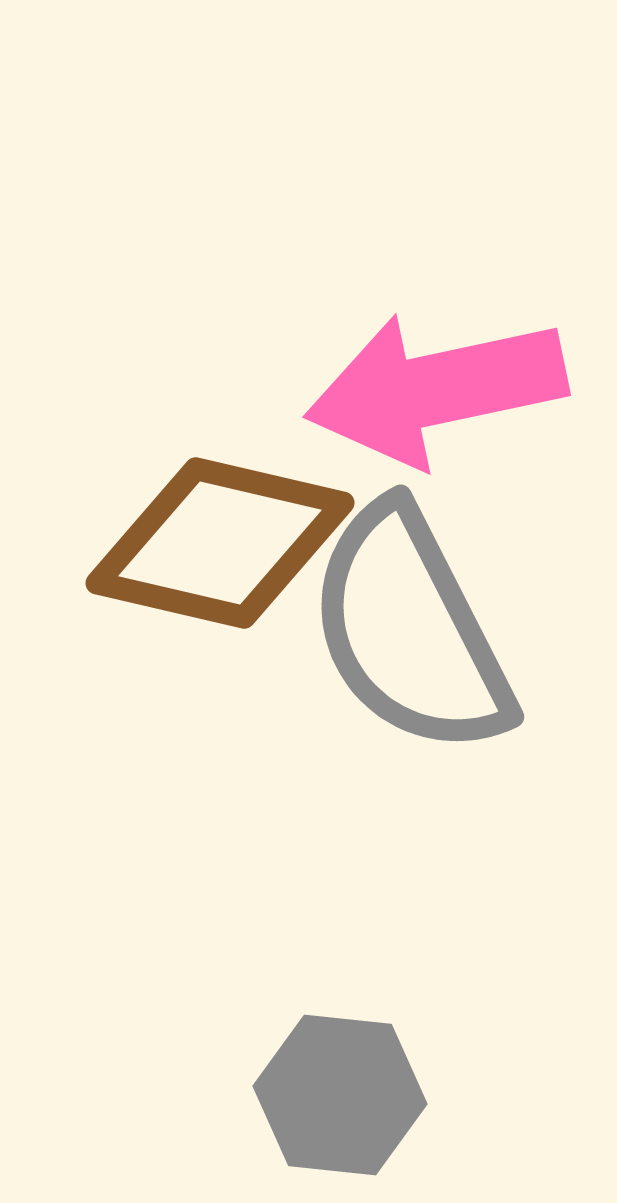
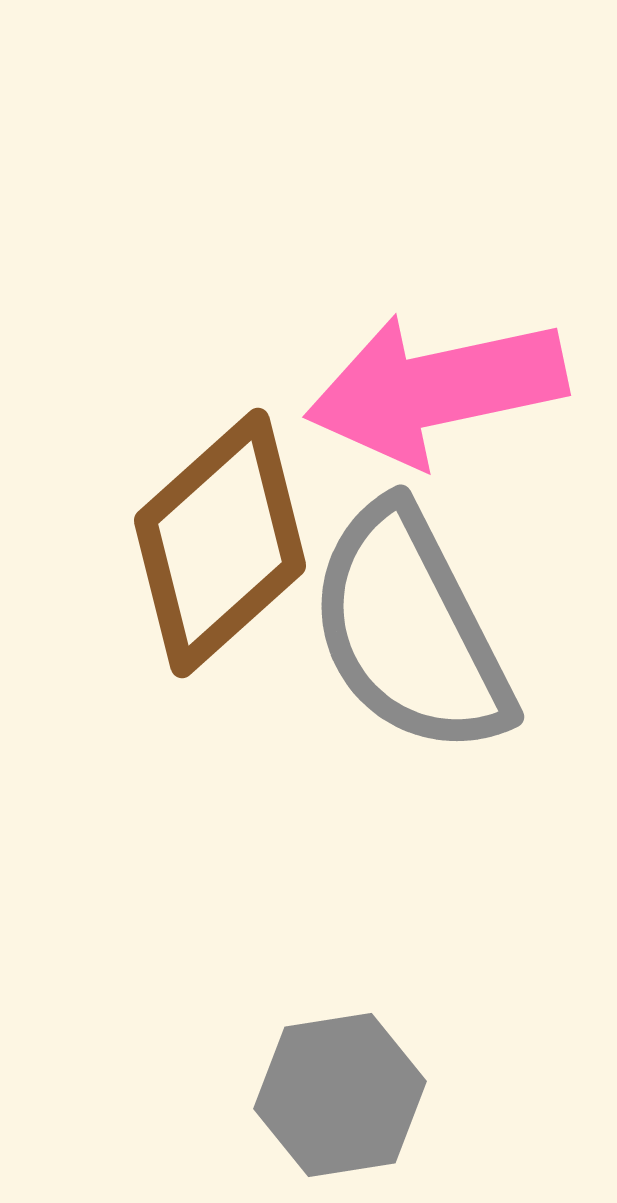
brown diamond: rotated 55 degrees counterclockwise
gray hexagon: rotated 15 degrees counterclockwise
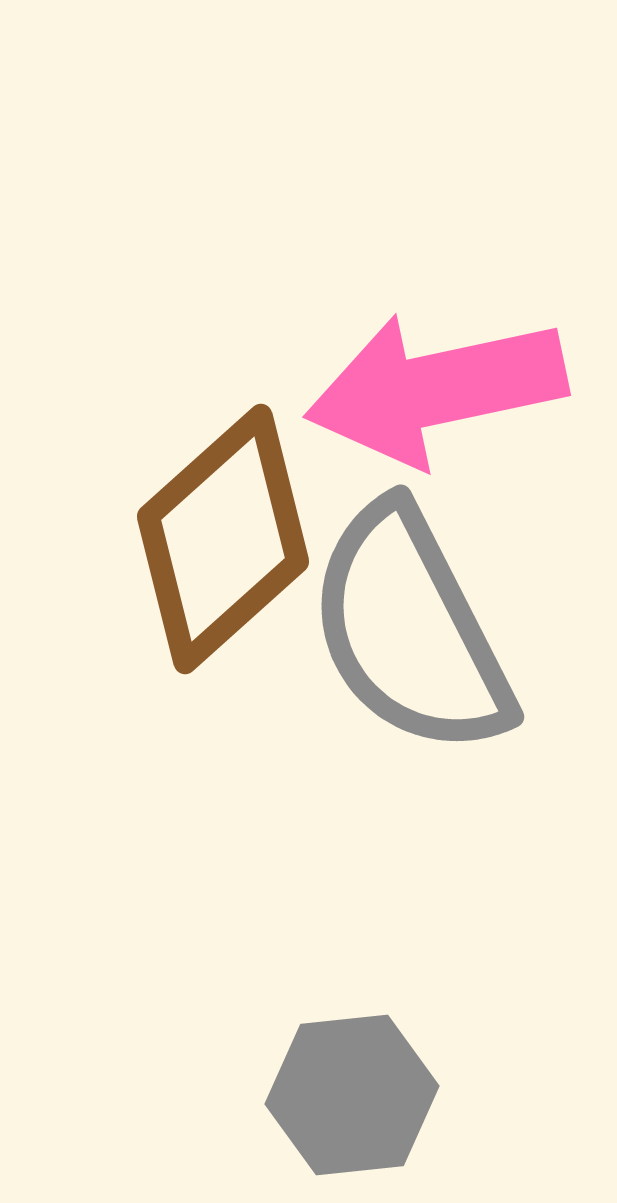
brown diamond: moved 3 px right, 4 px up
gray hexagon: moved 12 px right; rotated 3 degrees clockwise
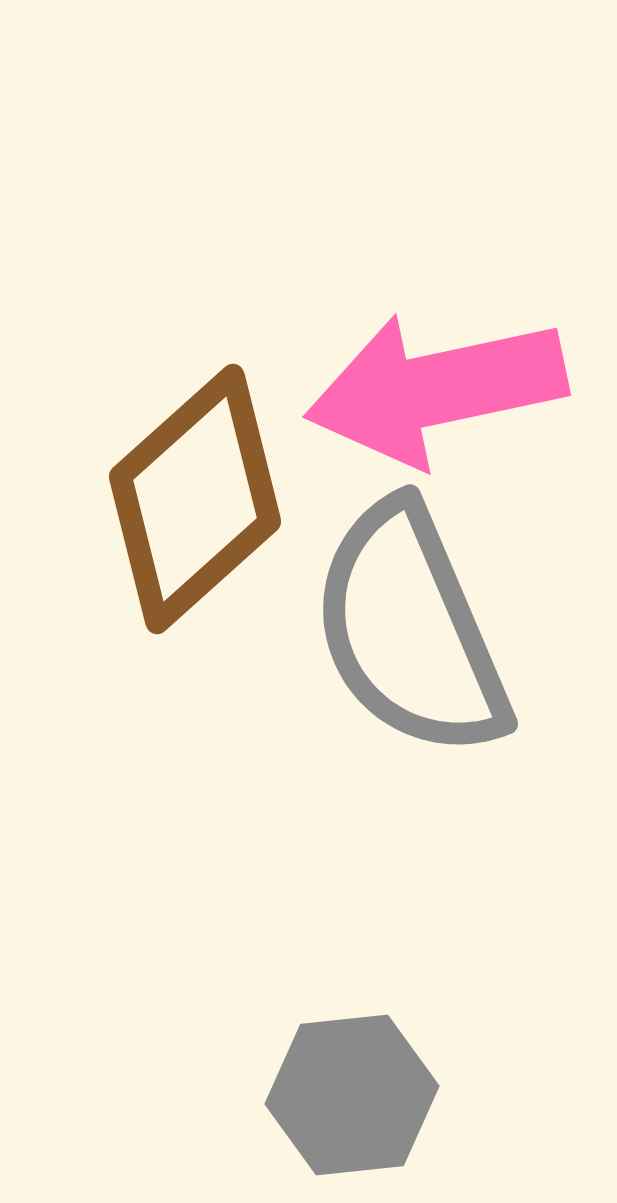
brown diamond: moved 28 px left, 40 px up
gray semicircle: rotated 4 degrees clockwise
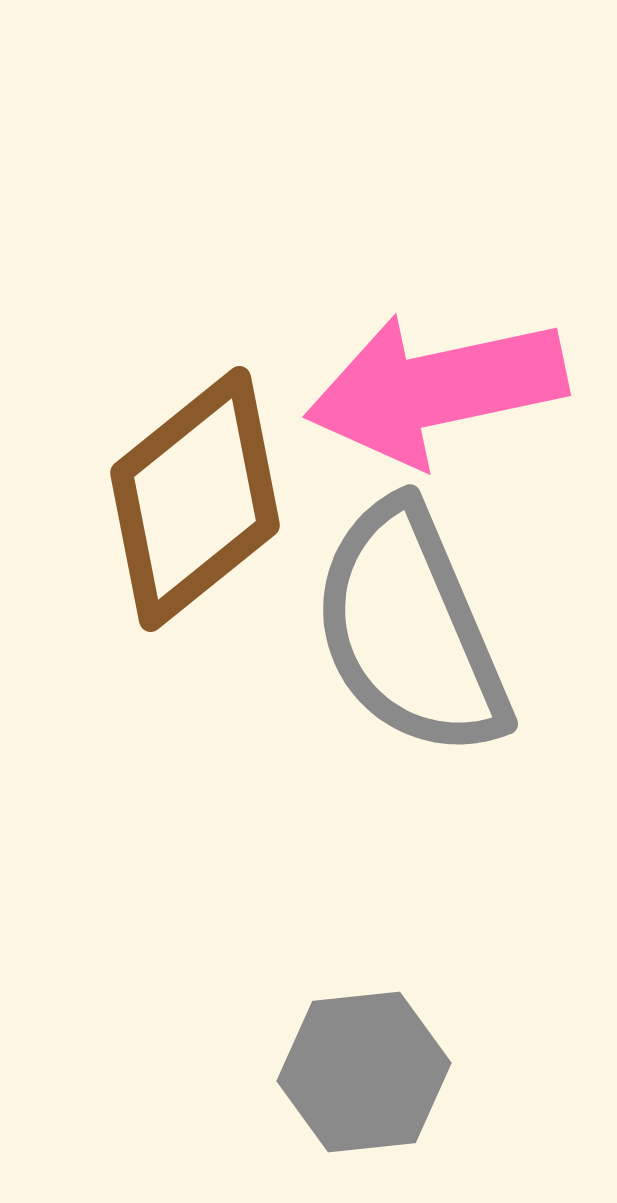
brown diamond: rotated 3 degrees clockwise
gray hexagon: moved 12 px right, 23 px up
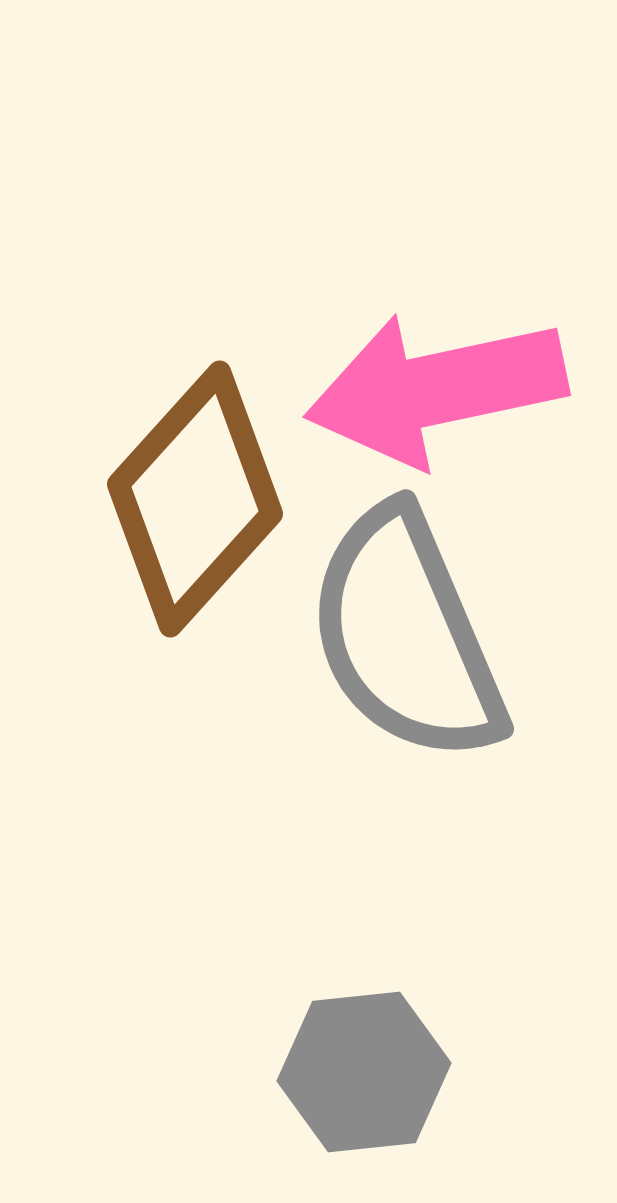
brown diamond: rotated 9 degrees counterclockwise
gray semicircle: moved 4 px left, 5 px down
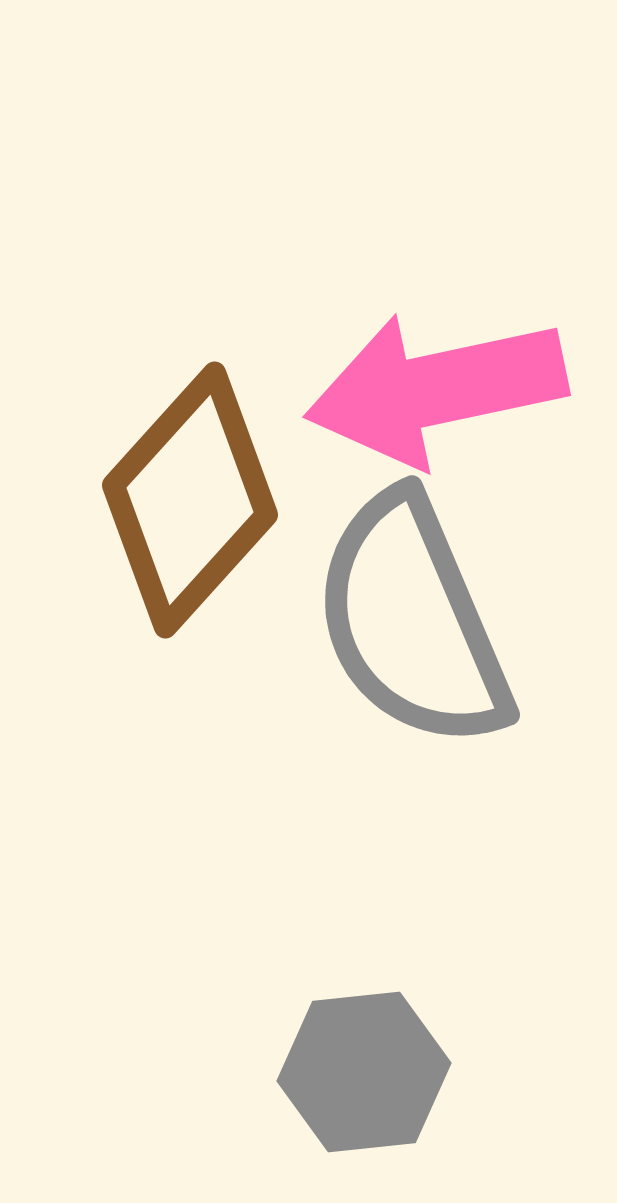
brown diamond: moved 5 px left, 1 px down
gray semicircle: moved 6 px right, 14 px up
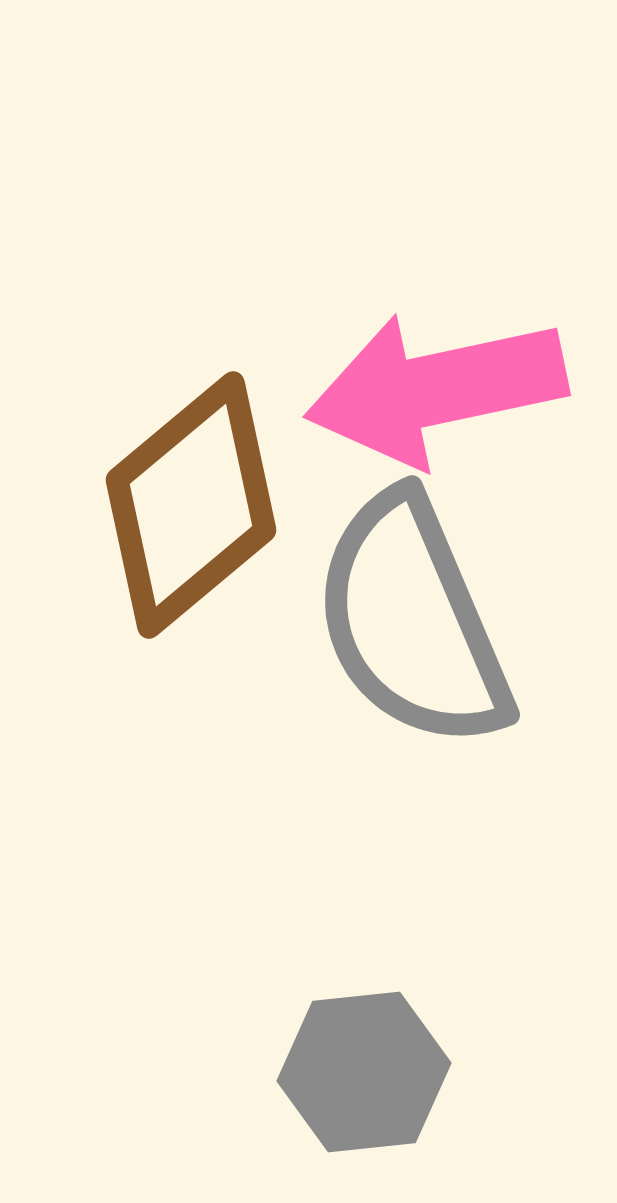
brown diamond: moved 1 px right, 5 px down; rotated 8 degrees clockwise
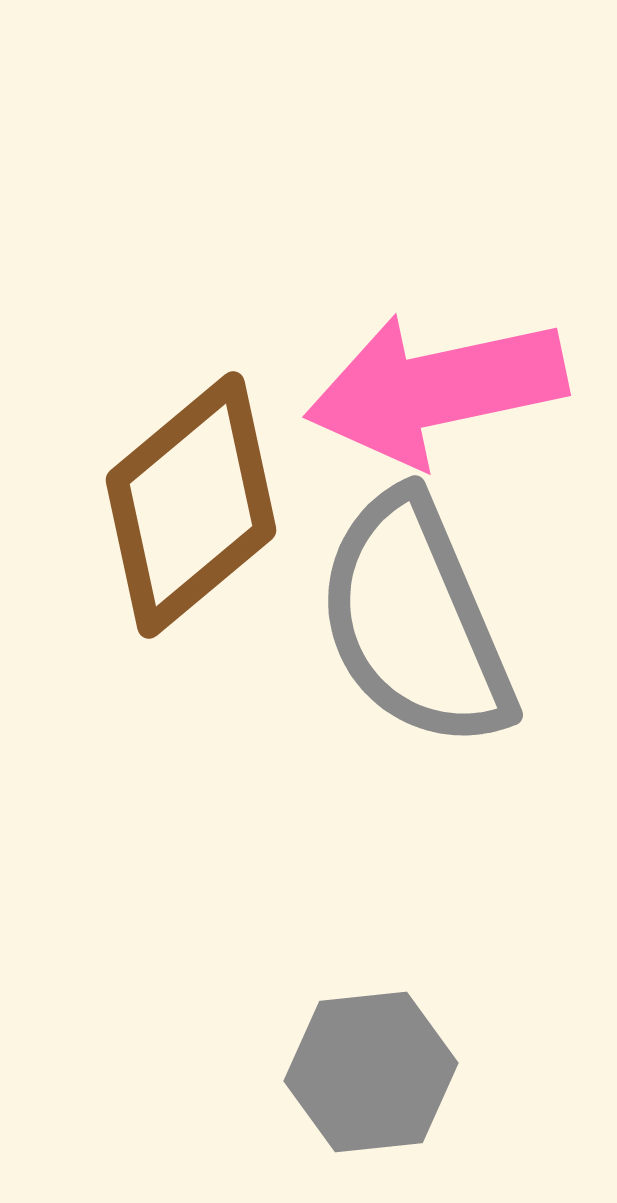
gray semicircle: moved 3 px right
gray hexagon: moved 7 px right
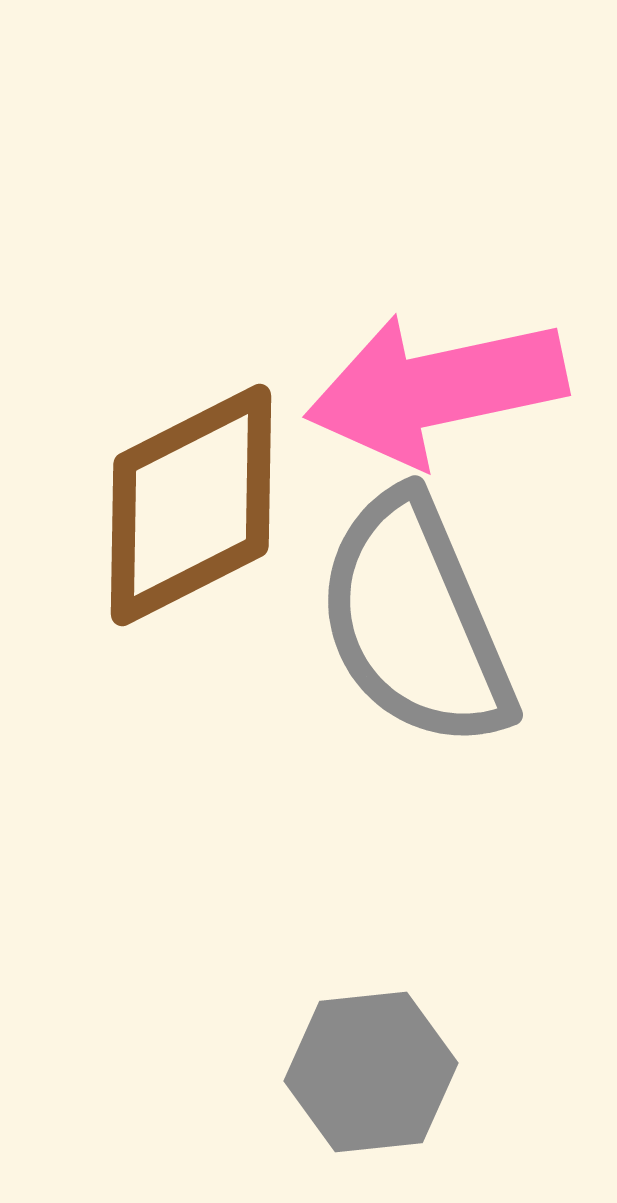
brown diamond: rotated 13 degrees clockwise
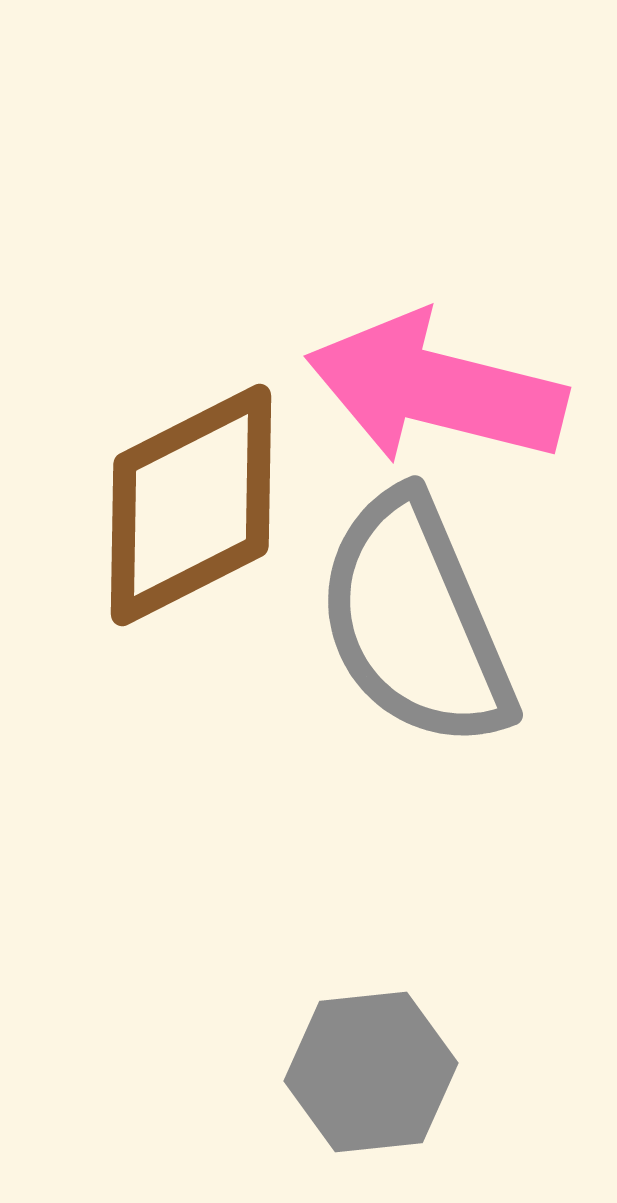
pink arrow: rotated 26 degrees clockwise
